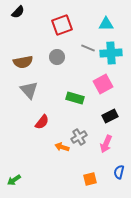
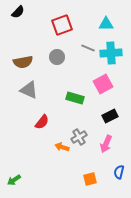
gray triangle: rotated 24 degrees counterclockwise
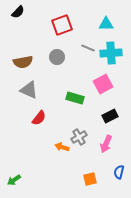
red semicircle: moved 3 px left, 4 px up
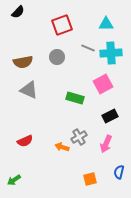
red semicircle: moved 14 px left, 23 px down; rotated 28 degrees clockwise
